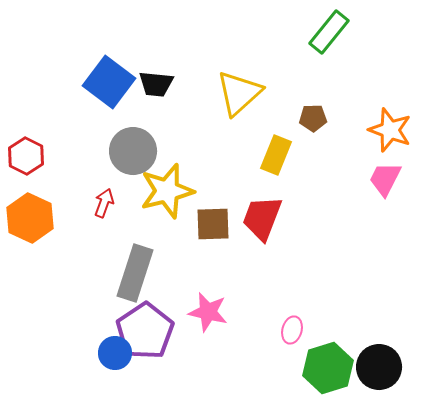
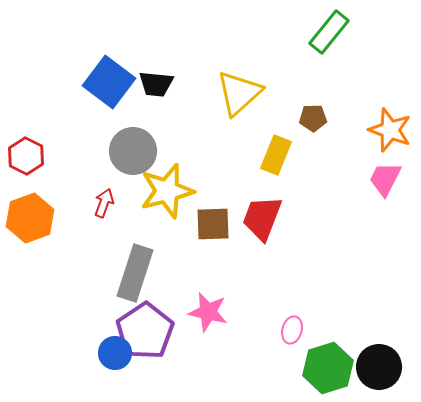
orange hexagon: rotated 15 degrees clockwise
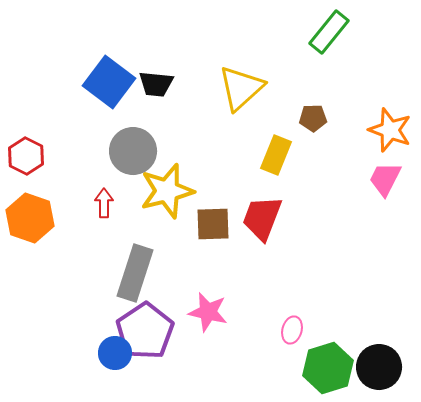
yellow triangle: moved 2 px right, 5 px up
red arrow: rotated 20 degrees counterclockwise
orange hexagon: rotated 21 degrees counterclockwise
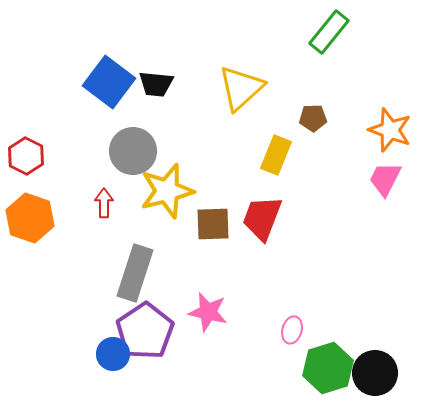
blue circle: moved 2 px left, 1 px down
black circle: moved 4 px left, 6 px down
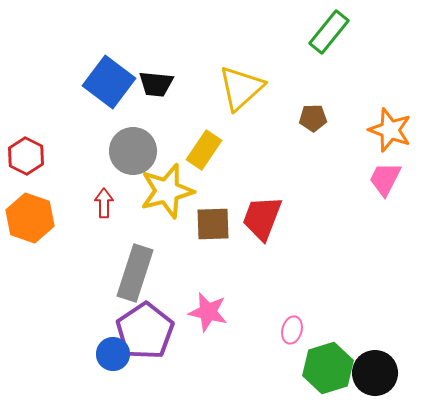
yellow rectangle: moved 72 px left, 5 px up; rotated 12 degrees clockwise
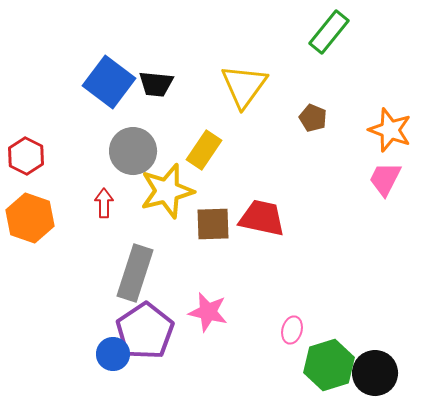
yellow triangle: moved 3 px right, 2 px up; rotated 12 degrees counterclockwise
brown pentagon: rotated 24 degrees clockwise
red trapezoid: rotated 81 degrees clockwise
green hexagon: moved 1 px right, 3 px up
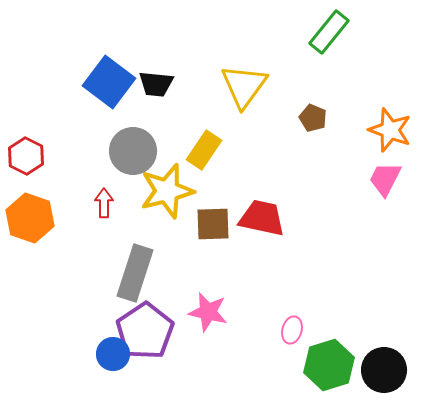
black circle: moved 9 px right, 3 px up
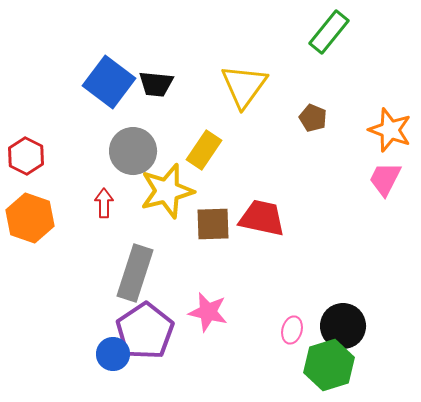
black circle: moved 41 px left, 44 px up
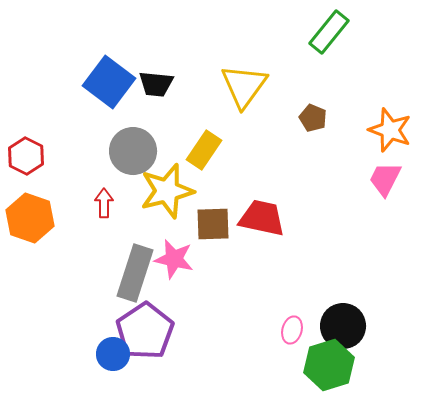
pink star: moved 34 px left, 53 px up
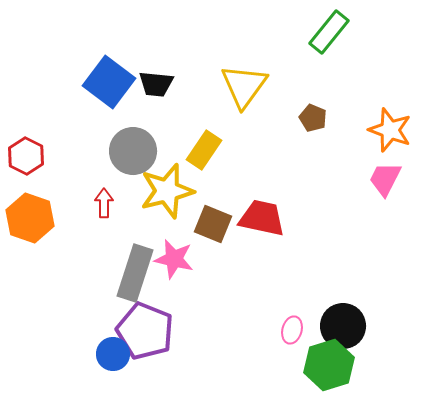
brown square: rotated 24 degrees clockwise
purple pentagon: rotated 16 degrees counterclockwise
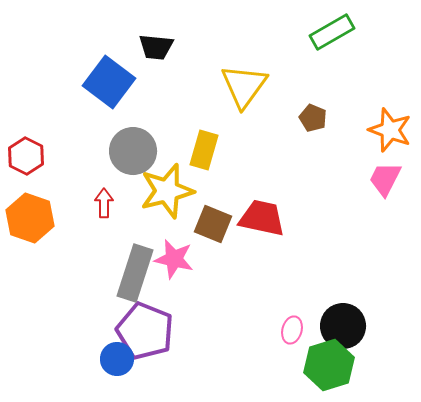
green rectangle: moved 3 px right; rotated 21 degrees clockwise
black trapezoid: moved 37 px up
yellow rectangle: rotated 18 degrees counterclockwise
blue circle: moved 4 px right, 5 px down
